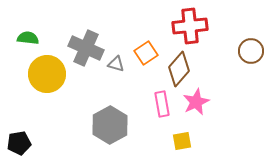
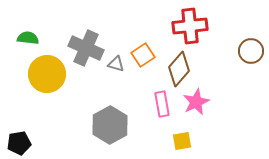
orange square: moved 3 px left, 2 px down
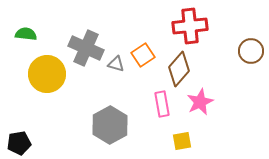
green semicircle: moved 2 px left, 4 px up
pink star: moved 4 px right
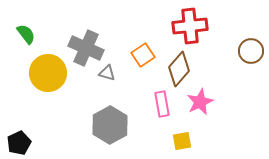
green semicircle: rotated 45 degrees clockwise
gray triangle: moved 9 px left, 9 px down
yellow circle: moved 1 px right, 1 px up
black pentagon: rotated 15 degrees counterclockwise
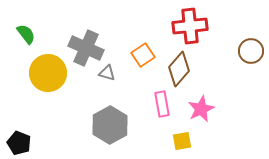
pink star: moved 1 px right, 7 px down
black pentagon: rotated 25 degrees counterclockwise
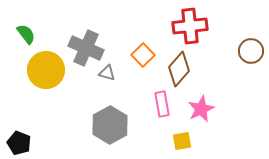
orange square: rotated 10 degrees counterclockwise
yellow circle: moved 2 px left, 3 px up
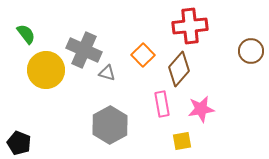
gray cross: moved 2 px left, 2 px down
pink star: rotated 16 degrees clockwise
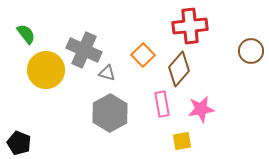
gray hexagon: moved 12 px up
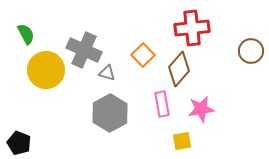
red cross: moved 2 px right, 2 px down
green semicircle: rotated 10 degrees clockwise
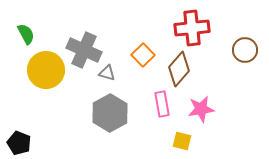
brown circle: moved 6 px left, 1 px up
yellow square: rotated 24 degrees clockwise
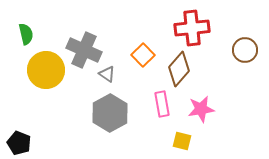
green semicircle: rotated 15 degrees clockwise
gray triangle: moved 1 px down; rotated 18 degrees clockwise
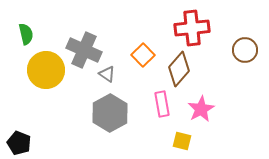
pink star: rotated 20 degrees counterclockwise
